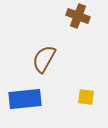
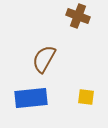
blue rectangle: moved 6 px right, 1 px up
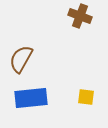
brown cross: moved 2 px right
brown semicircle: moved 23 px left
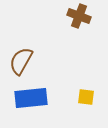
brown cross: moved 1 px left
brown semicircle: moved 2 px down
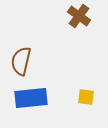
brown cross: rotated 15 degrees clockwise
brown semicircle: rotated 16 degrees counterclockwise
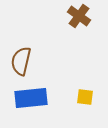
yellow square: moved 1 px left
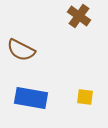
brown semicircle: moved 11 px up; rotated 76 degrees counterclockwise
blue rectangle: rotated 16 degrees clockwise
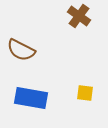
yellow square: moved 4 px up
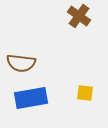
brown semicircle: moved 13 px down; rotated 20 degrees counterclockwise
blue rectangle: rotated 20 degrees counterclockwise
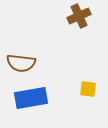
brown cross: rotated 30 degrees clockwise
yellow square: moved 3 px right, 4 px up
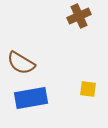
brown semicircle: rotated 24 degrees clockwise
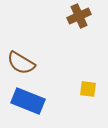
blue rectangle: moved 3 px left, 3 px down; rotated 32 degrees clockwise
